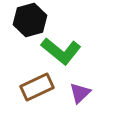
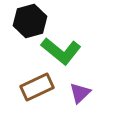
black hexagon: moved 1 px down
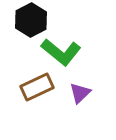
black hexagon: moved 1 px right, 1 px up; rotated 12 degrees counterclockwise
green L-shape: moved 1 px down
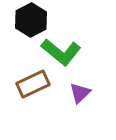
brown rectangle: moved 4 px left, 3 px up
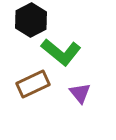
purple triangle: rotated 25 degrees counterclockwise
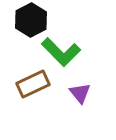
green L-shape: rotated 6 degrees clockwise
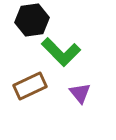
black hexagon: moved 1 px right; rotated 20 degrees clockwise
brown rectangle: moved 3 px left, 2 px down
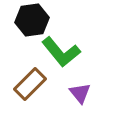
green L-shape: rotated 6 degrees clockwise
brown rectangle: moved 2 px up; rotated 20 degrees counterclockwise
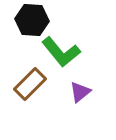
black hexagon: rotated 12 degrees clockwise
purple triangle: moved 1 px up; rotated 30 degrees clockwise
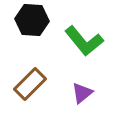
green L-shape: moved 23 px right, 11 px up
purple triangle: moved 2 px right, 1 px down
